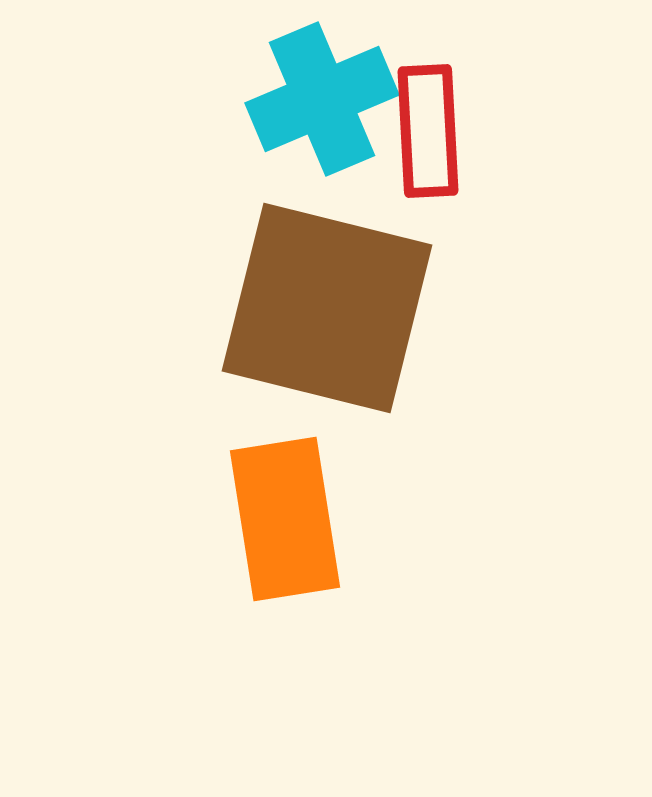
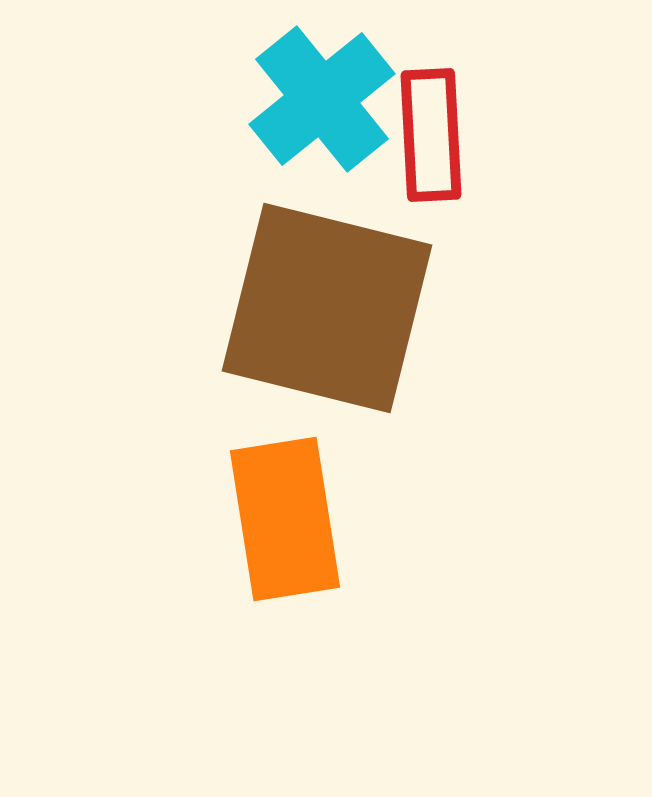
cyan cross: rotated 16 degrees counterclockwise
red rectangle: moved 3 px right, 4 px down
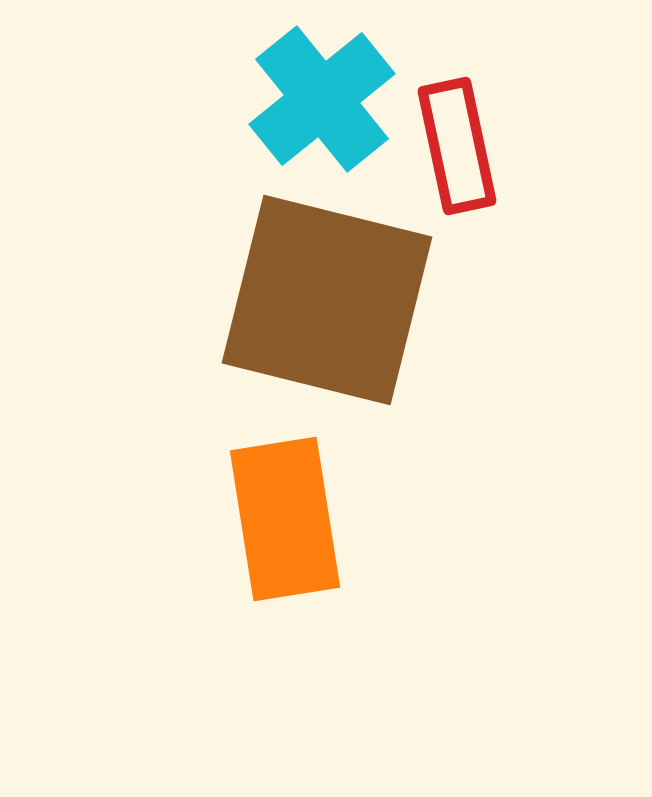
red rectangle: moved 26 px right, 11 px down; rotated 9 degrees counterclockwise
brown square: moved 8 px up
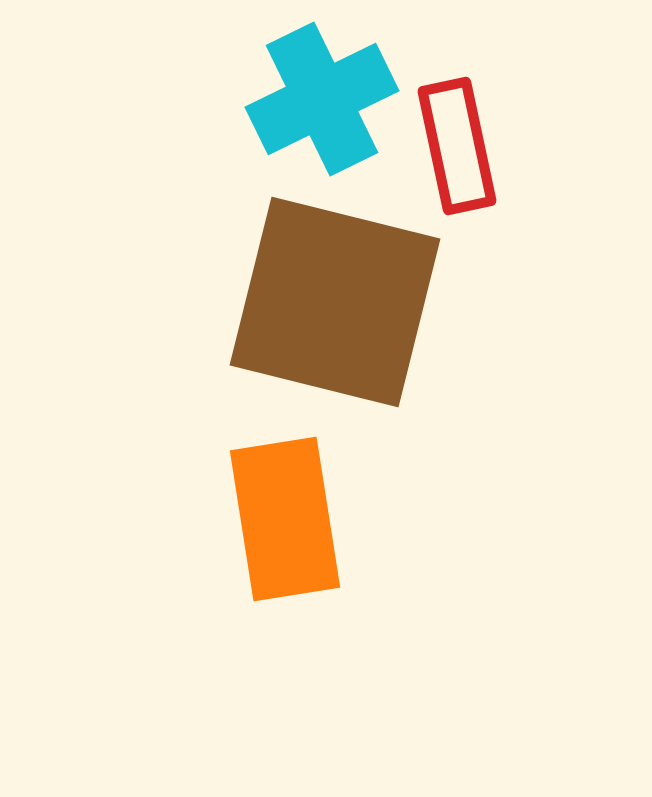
cyan cross: rotated 13 degrees clockwise
brown square: moved 8 px right, 2 px down
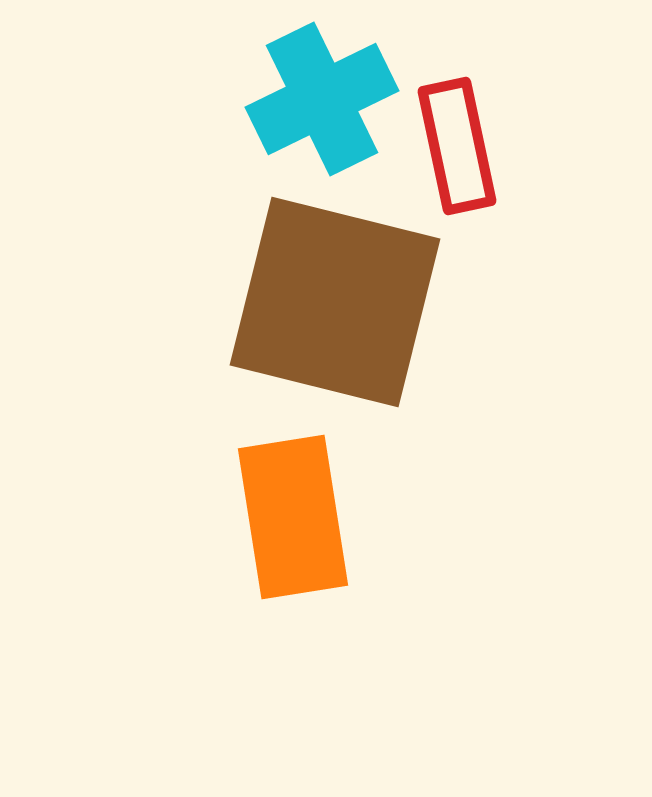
orange rectangle: moved 8 px right, 2 px up
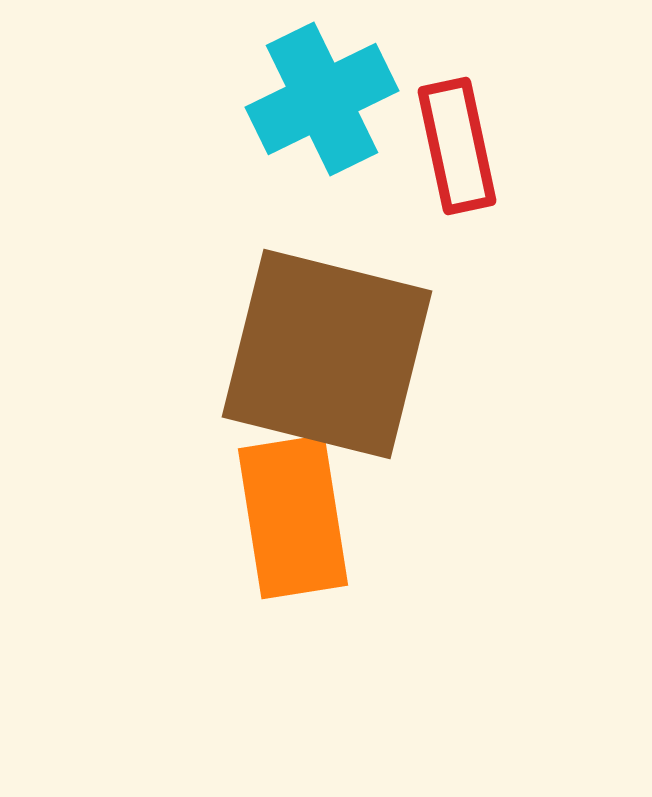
brown square: moved 8 px left, 52 px down
